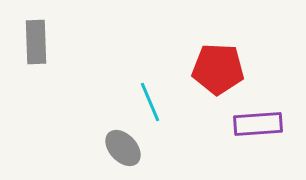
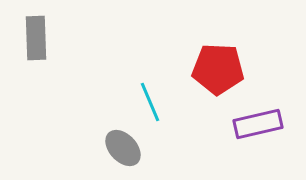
gray rectangle: moved 4 px up
purple rectangle: rotated 9 degrees counterclockwise
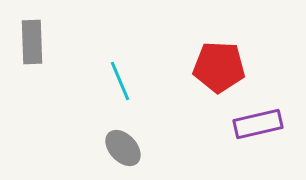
gray rectangle: moved 4 px left, 4 px down
red pentagon: moved 1 px right, 2 px up
cyan line: moved 30 px left, 21 px up
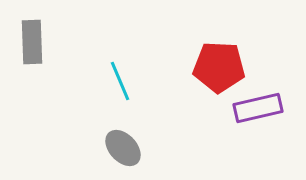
purple rectangle: moved 16 px up
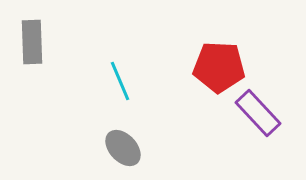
purple rectangle: moved 5 px down; rotated 60 degrees clockwise
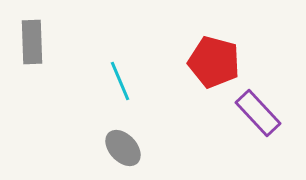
red pentagon: moved 5 px left, 5 px up; rotated 12 degrees clockwise
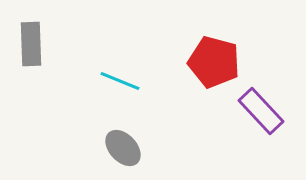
gray rectangle: moved 1 px left, 2 px down
cyan line: rotated 45 degrees counterclockwise
purple rectangle: moved 3 px right, 2 px up
